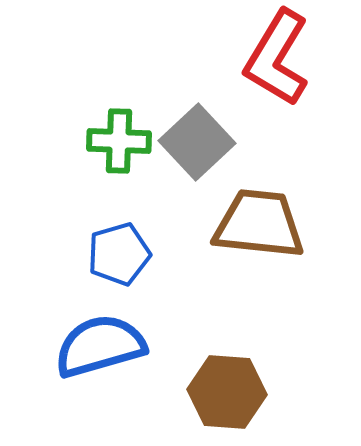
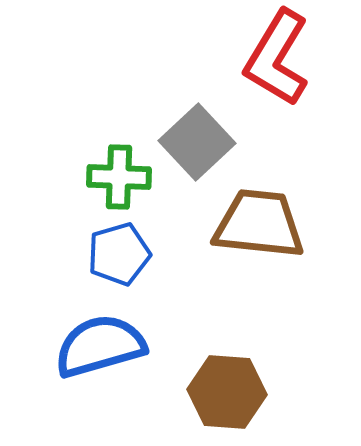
green cross: moved 36 px down
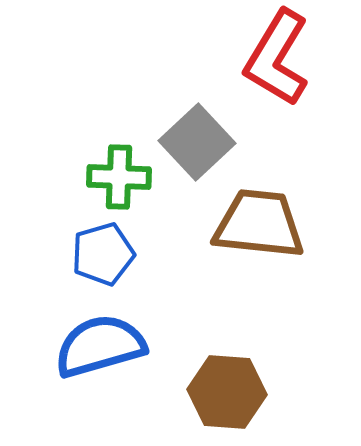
blue pentagon: moved 16 px left
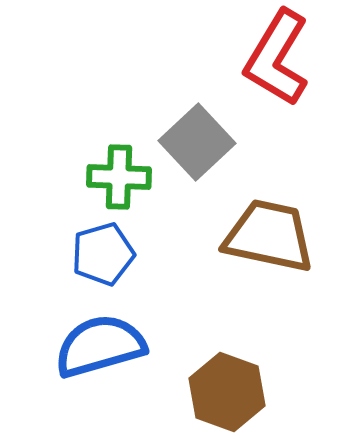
brown trapezoid: moved 10 px right, 12 px down; rotated 6 degrees clockwise
brown hexagon: rotated 16 degrees clockwise
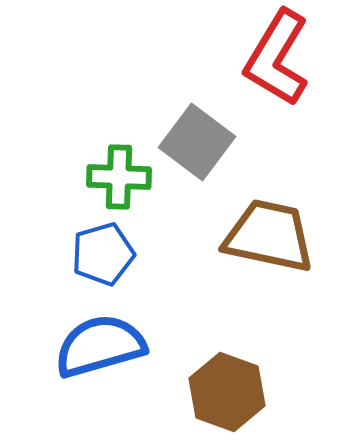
gray square: rotated 10 degrees counterclockwise
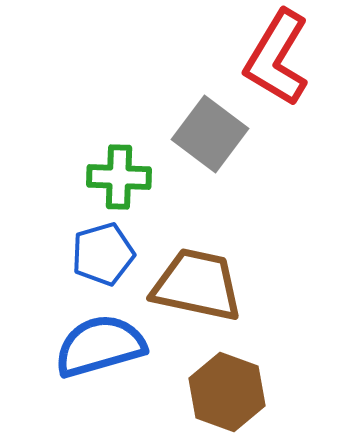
gray square: moved 13 px right, 8 px up
brown trapezoid: moved 72 px left, 49 px down
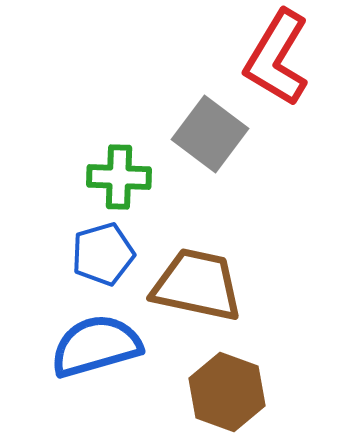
blue semicircle: moved 4 px left
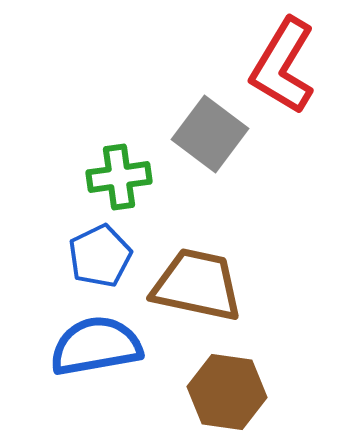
red L-shape: moved 6 px right, 8 px down
green cross: rotated 10 degrees counterclockwise
blue pentagon: moved 3 px left, 2 px down; rotated 10 degrees counterclockwise
blue semicircle: rotated 6 degrees clockwise
brown hexagon: rotated 12 degrees counterclockwise
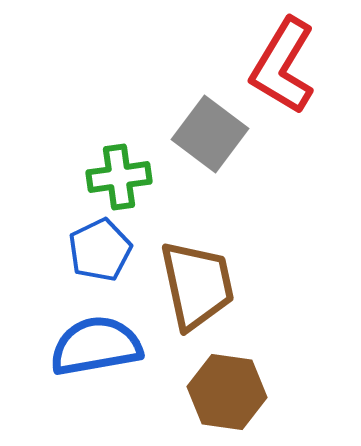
blue pentagon: moved 6 px up
brown trapezoid: rotated 66 degrees clockwise
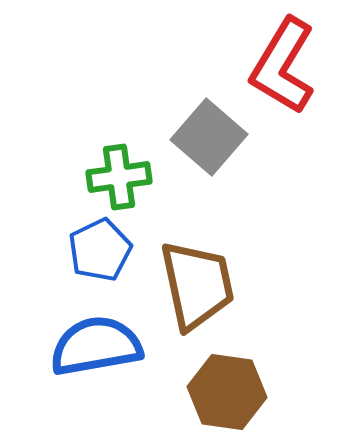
gray square: moved 1 px left, 3 px down; rotated 4 degrees clockwise
